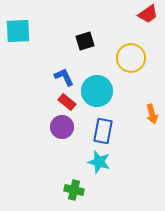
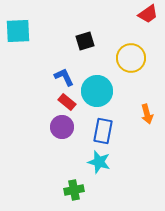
orange arrow: moved 5 px left
green cross: rotated 24 degrees counterclockwise
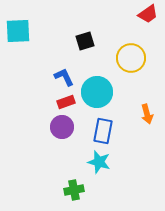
cyan circle: moved 1 px down
red rectangle: moved 1 px left; rotated 60 degrees counterclockwise
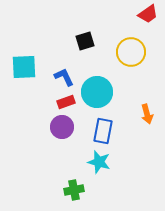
cyan square: moved 6 px right, 36 px down
yellow circle: moved 6 px up
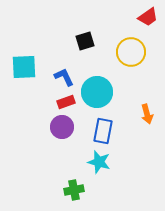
red trapezoid: moved 3 px down
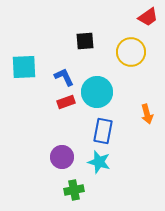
black square: rotated 12 degrees clockwise
purple circle: moved 30 px down
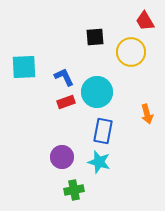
red trapezoid: moved 3 px left, 4 px down; rotated 95 degrees clockwise
black square: moved 10 px right, 4 px up
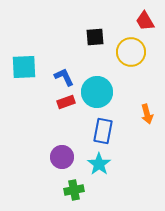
cyan star: moved 2 px down; rotated 20 degrees clockwise
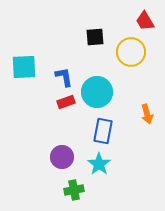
blue L-shape: rotated 15 degrees clockwise
